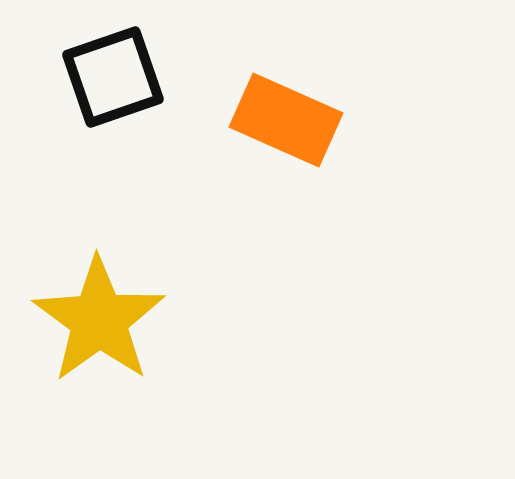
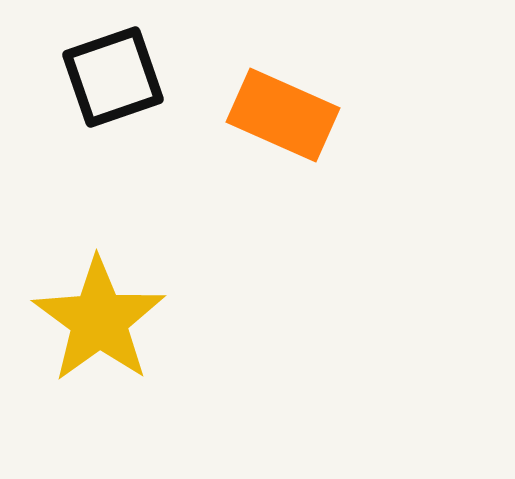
orange rectangle: moved 3 px left, 5 px up
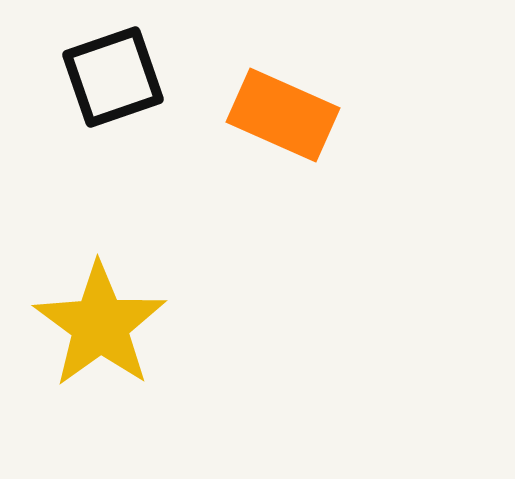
yellow star: moved 1 px right, 5 px down
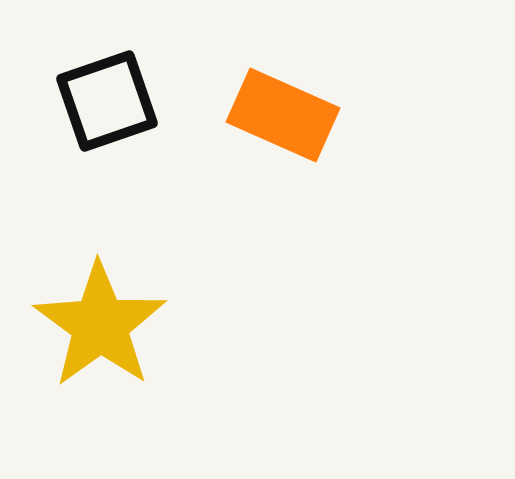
black square: moved 6 px left, 24 px down
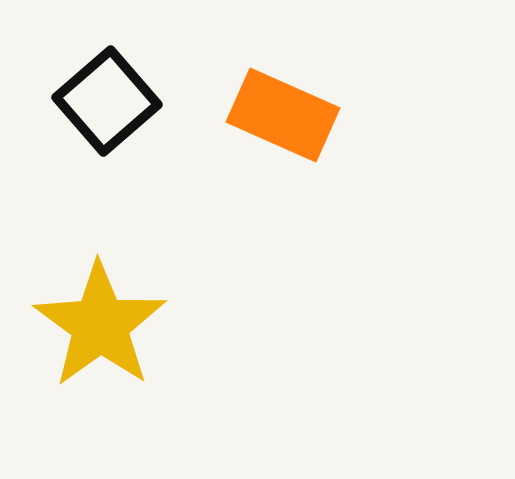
black square: rotated 22 degrees counterclockwise
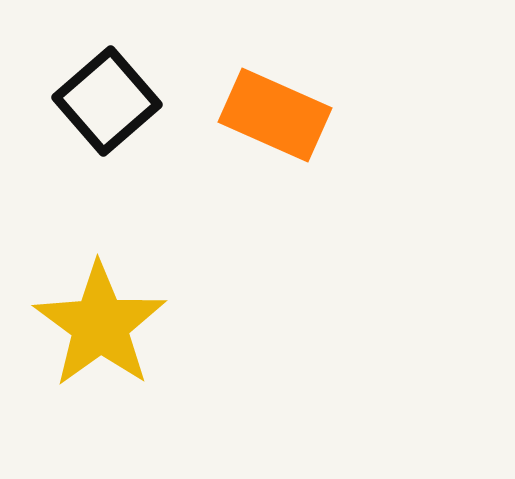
orange rectangle: moved 8 px left
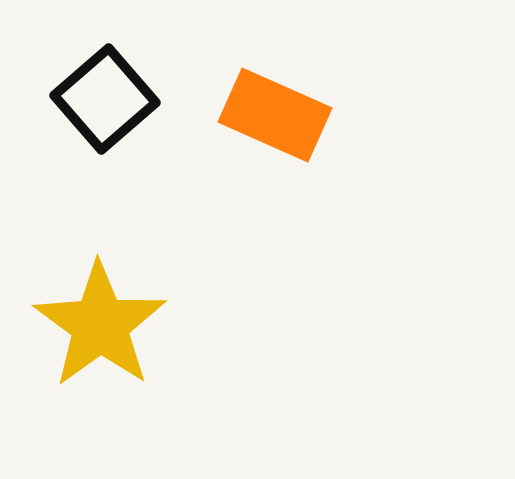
black square: moved 2 px left, 2 px up
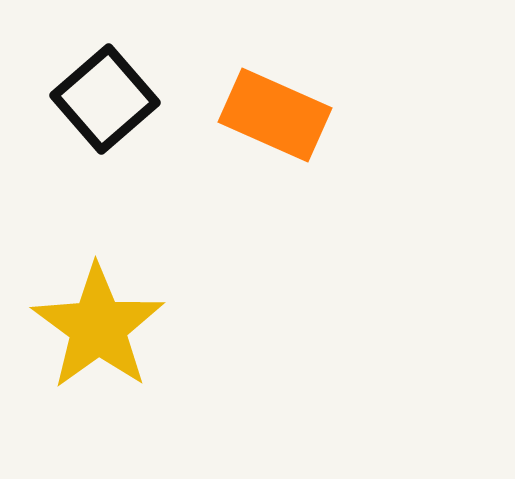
yellow star: moved 2 px left, 2 px down
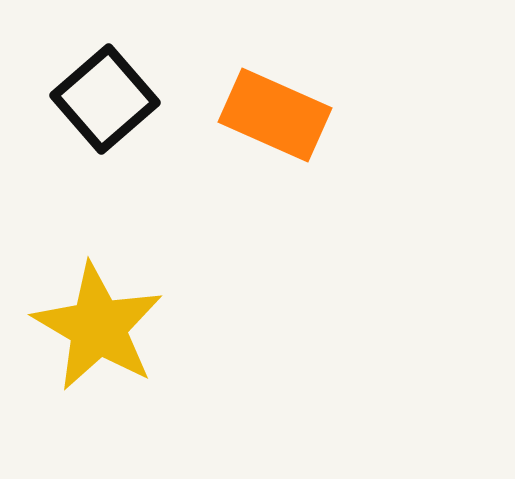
yellow star: rotated 6 degrees counterclockwise
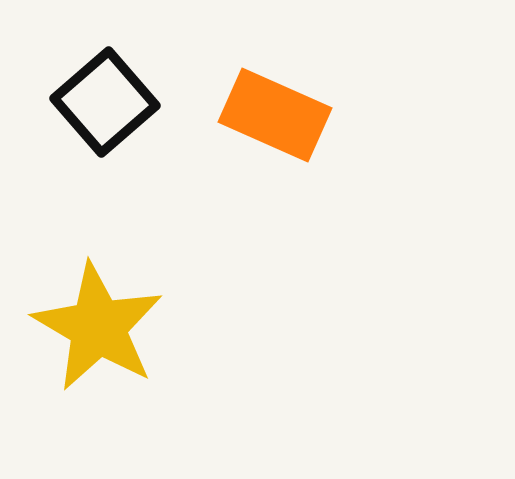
black square: moved 3 px down
